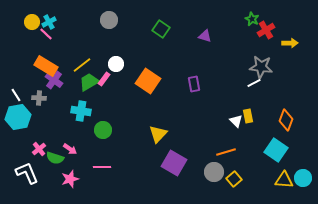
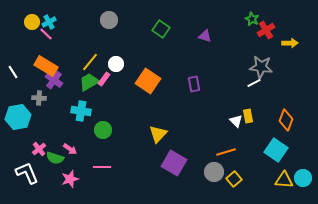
yellow line at (82, 65): moved 8 px right, 3 px up; rotated 12 degrees counterclockwise
white line at (16, 95): moved 3 px left, 23 px up
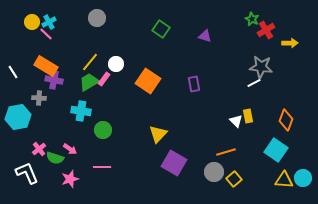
gray circle at (109, 20): moved 12 px left, 2 px up
purple cross at (54, 80): rotated 24 degrees counterclockwise
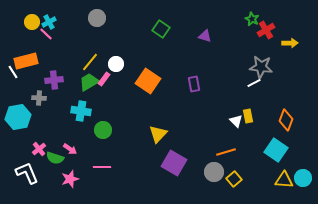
orange rectangle at (46, 66): moved 20 px left, 5 px up; rotated 45 degrees counterclockwise
purple cross at (54, 80): rotated 18 degrees counterclockwise
